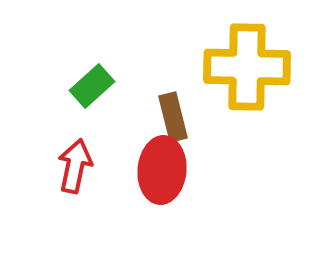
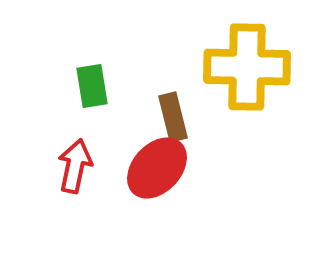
green rectangle: rotated 57 degrees counterclockwise
red ellipse: moved 5 px left, 2 px up; rotated 38 degrees clockwise
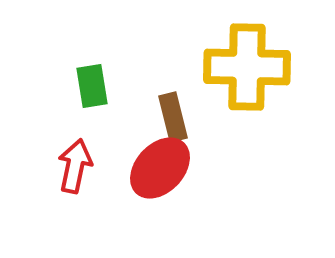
red ellipse: moved 3 px right
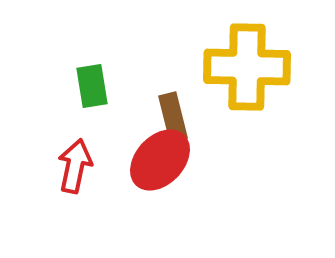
red ellipse: moved 8 px up
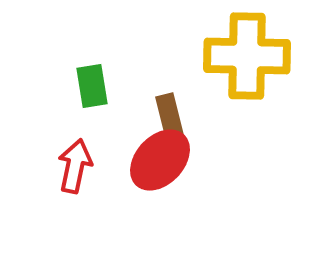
yellow cross: moved 11 px up
brown rectangle: moved 3 px left, 1 px down
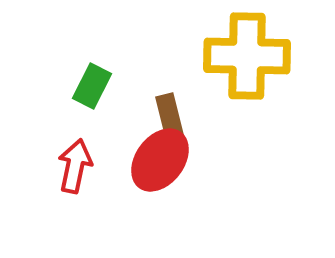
green rectangle: rotated 36 degrees clockwise
red ellipse: rotated 6 degrees counterclockwise
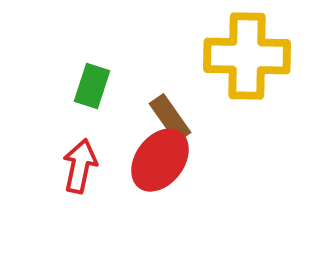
green rectangle: rotated 9 degrees counterclockwise
brown rectangle: rotated 21 degrees counterclockwise
red arrow: moved 5 px right
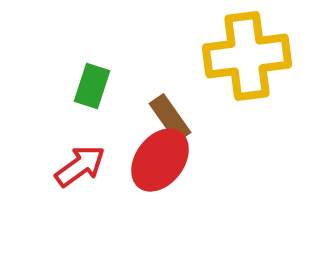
yellow cross: rotated 8 degrees counterclockwise
red arrow: rotated 42 degrees clockwise
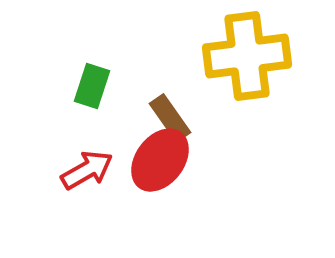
red arrow: moved 7 px right, 4 px down; rotated 6 degrees clockwise
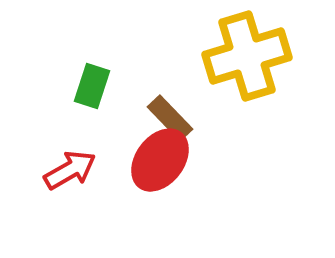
yellow cross: rotated 10 degrees counterclockwise
brown rectangle: rotated 9 degrees counterclockwise
red arrow: moved 17 px left
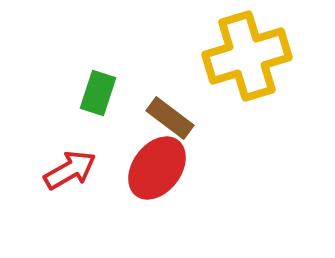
green rectangle: moved 6 px right, 7 px down
brown rectangle: rotated 9 degrees counterclockwise
red ellipse: moved 3 px left, 8 px down
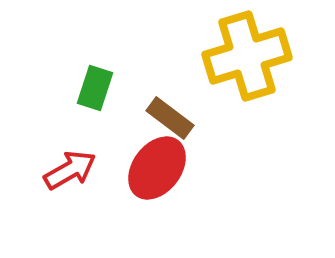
green rectangle: moved 3 px left, 5 px up
